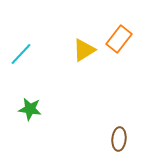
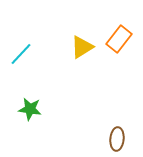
yellow triangle: moved 2 px left, 3 px up
brown ellipse: moved 2 px left
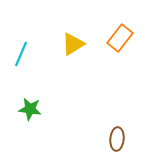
orange rectangle: moved 1 px right, 1 px up
yellow triangle: moved 9 px left, 3 px up
cyan line: rotated 20 degrees counterclockwise
